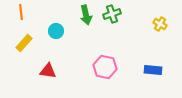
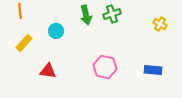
orange line: moved 1 px left, 1 px up
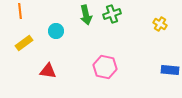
yellow rectangle: rotated 12 degrees clockwise
blue rectangle: moved 17 px right
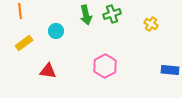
yellow cross: moved 9 px left
pink hexagon: moved 1 px up; rotated 20 degrees clockwise
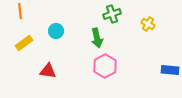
green arrow: moved 11 px right, 23 px down
yellow cross: moved 3 px left
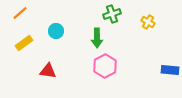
orange line: moved 2 px down; rotated 56 degrees clockwise
yellow cross: moved 2 px up
green arrow: rotated 12 degrees clockwise
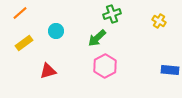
yellow cross: moved 11 px right, 1 px up
green arrow: rotated 48 degrees clockwise
red triangle: rotated 24 degrees counterclockwise
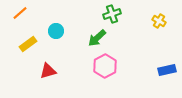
yellow rectangle: moved 4 px right, 1 px down
blue rectangle: moved 3 px left; rotated 18 degrees counterclockwise
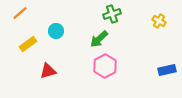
green arrow: moved 2 px right, 1 px down
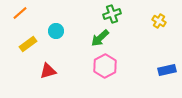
green arrow: moved 1 px right, 1 px up
